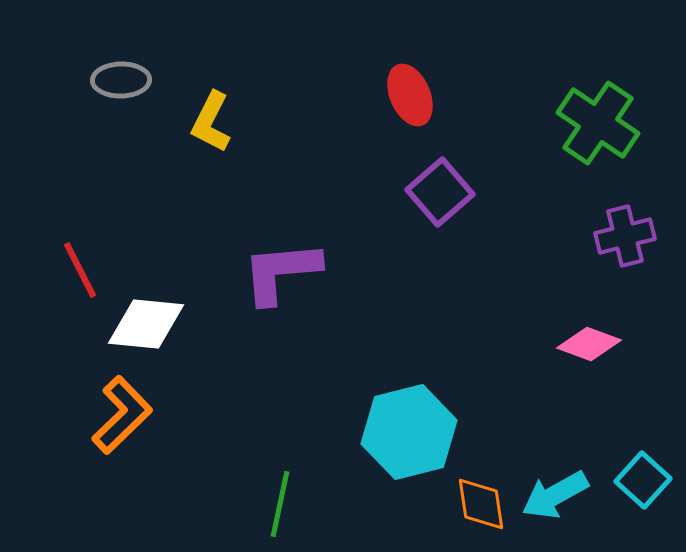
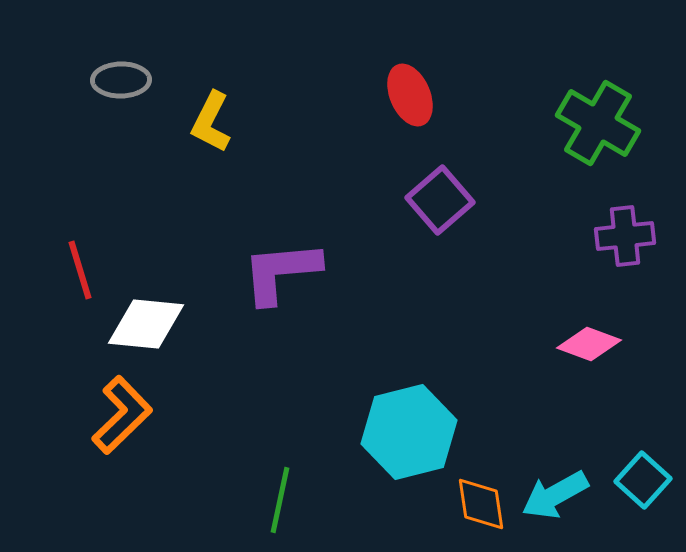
green cross: rotated 4 degrees counterclockwise
purple square: moved 8 px down
purple cross: rotated 8 degrees clockwise
red line: rotated 10 degrees clockwise
green line: moved 4 px up
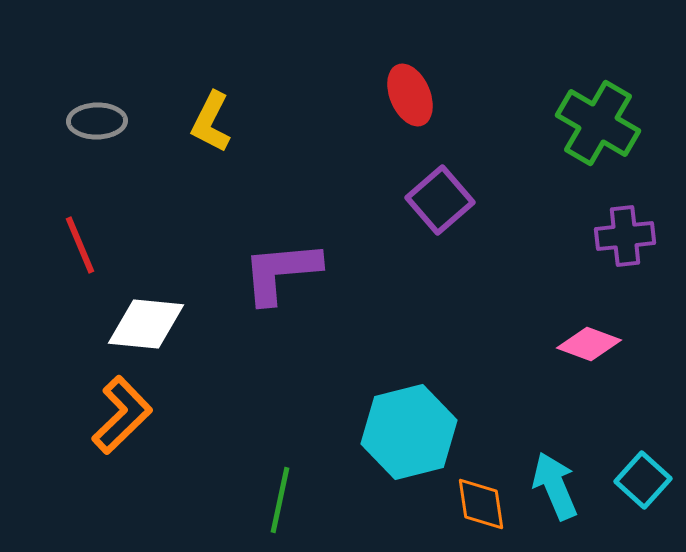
gray ellipse: moved 24 px left, 41 px down
red line: moved 25 px up; rotated 6 degrees counterclockwise
cyan arrow: moved 9 px up; rotated 96 degrees clockwise
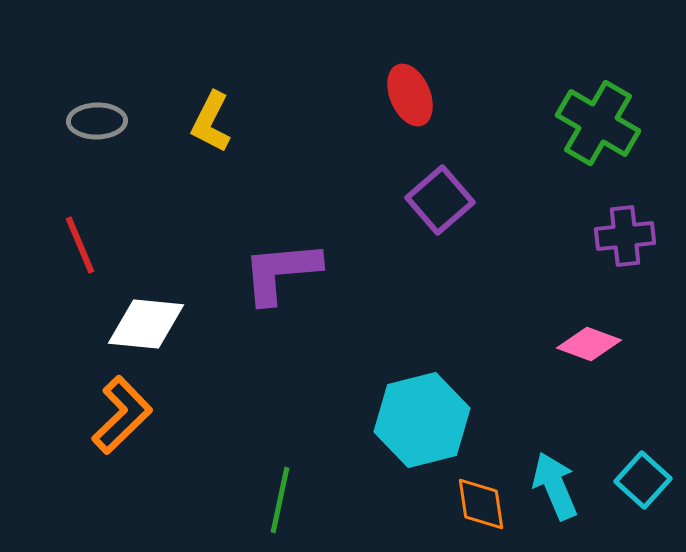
cyan hexagon: moved 13 px right, 12 px up
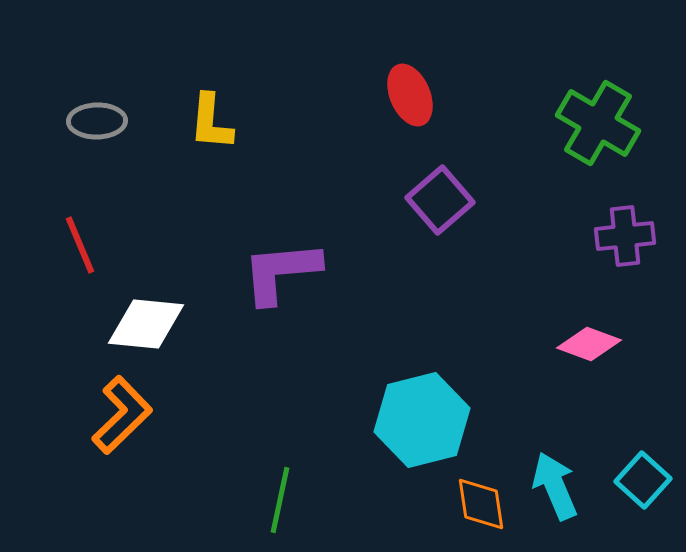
yellow L-shape: rotated 22 degrees counterclockwise
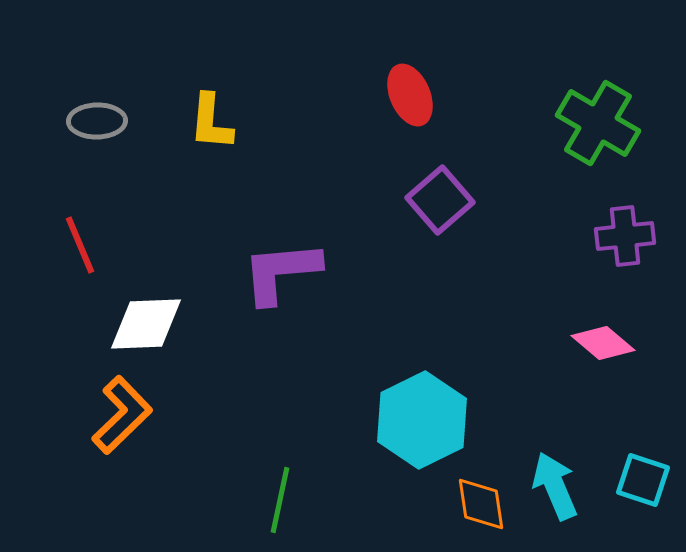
white diamond: rotated 8 degrees counterclockwise
pink diamond: moved 14 px right, 1 px up; rotated 20 degrees clockwise
cyan hexagon: rotated 12 degrees counterclockwise
cyan square: rotated 24 degrees counterclockwise
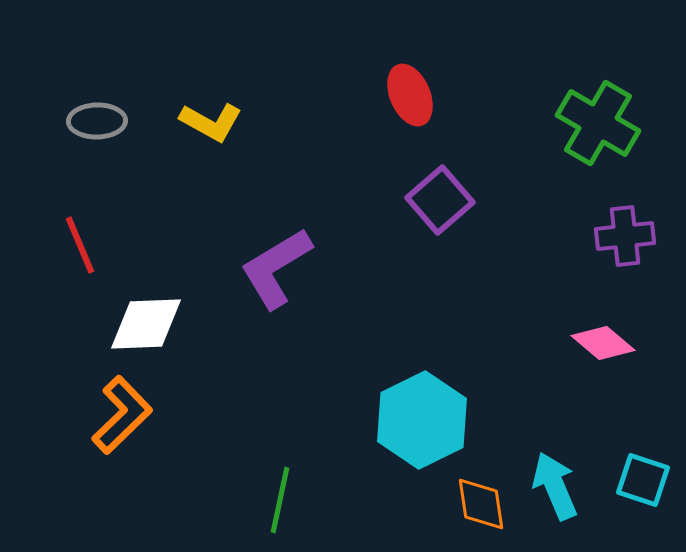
yellow L-shape: rotated 66 degrees counterclockwise
purple L-shape: moved 5 px left, 4 px up; rotated 26 degrees counterclockwise
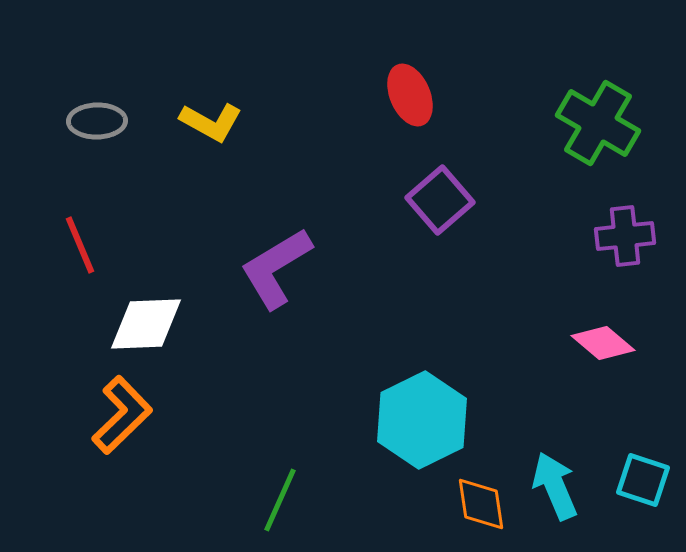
green line: rotated 12 degrees clockwise
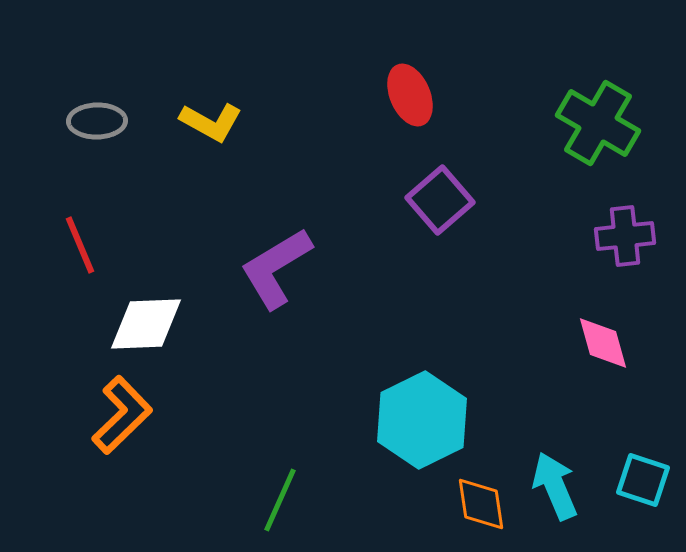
pink diamond: rotated 34 degrees clockwise
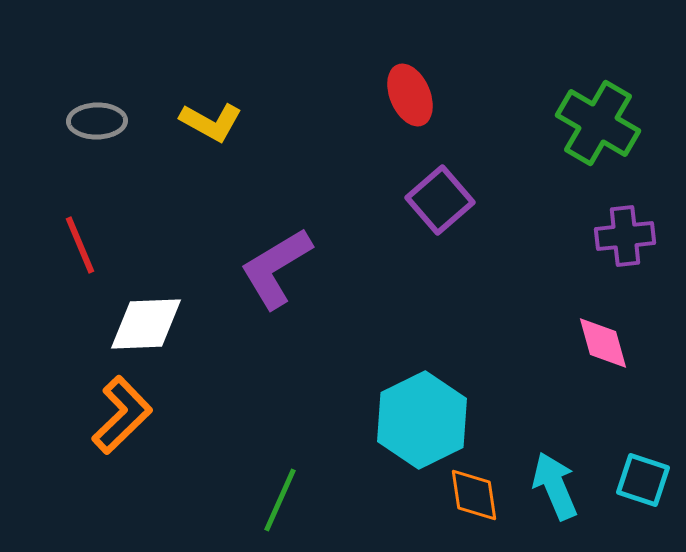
orange diamond: moved 7 px left, 9 px up
